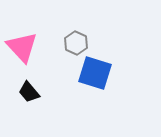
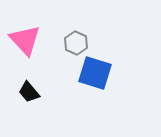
pink triangle: moved 3 px right, 7 px up
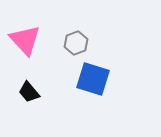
gray hexagon: rotated 15 degrees clockwise
blue square: moved 2 px left, 6 px down
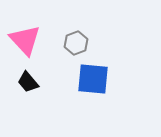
blue square: rotated 12 degrees counterclockwise
black trapezoid: moved 1 px left, 10 px up
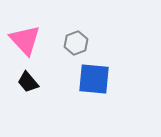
blue square: moved 1 px right
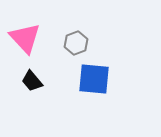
pink triangle: moved 2 px up
black trapezoid: moved 4 px right, 1 px up
